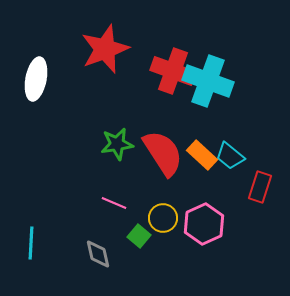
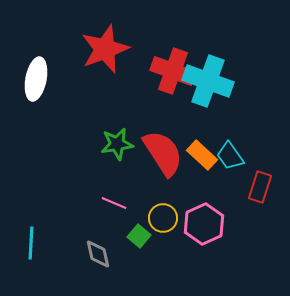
cyan trapezoid: rotated 16 degrees clockwise
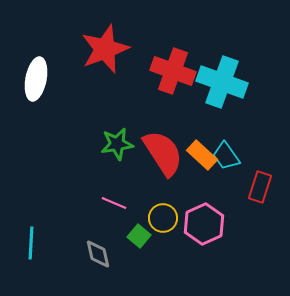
cyan cross: moved 14 px right, 1 px down
cyan trapezoid: moved 4 px left
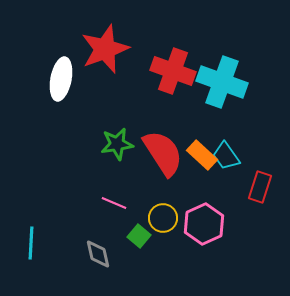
white ellipse: moved 25 px right
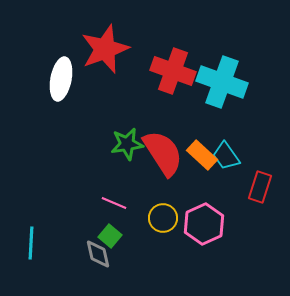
green star: moved 10 px right
green square: moved 29 px left
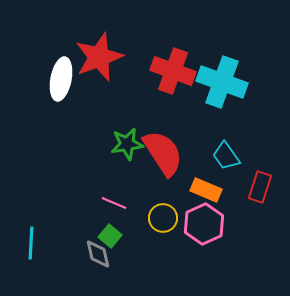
red star: moved 6 px left, 8 px down
orange rectangle: moved 4 px right, 35 px down; rotated 20 degrees counterclockwise
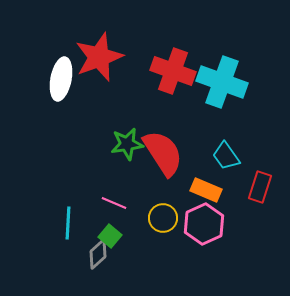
cyan line: moved 37 px right, 20 px up
gray diamond: rotated 60 degrees clockwise
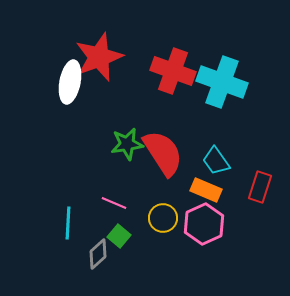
white ellipse: moved 9 px right, 3 px down
cyan trapezoid: moved 10 px left, 5 px down
green square: moved 9 px right
